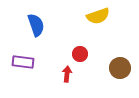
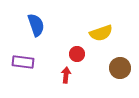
yellow semicircle: moved 3 px right, 17 px down
red circle: moved 3 px left
red arrow: moved 1 px left, 1 px down
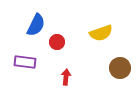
blue semicircle: rotated 45 degrees clockwise
red circle: moved 20 px left, 12 px up
purple rectangle: moved 2 px right
red arrow: moved 2 px down
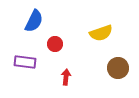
blue semicircle: moved 2 px left, 4 px up
red circle: moved 2 px left, 2 px down
brown circle: moved 2 px left
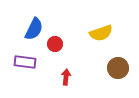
blue semicircle: moved 8 px down
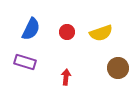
blue semicircle: moved 3 px left
red circle: moved 12 px right, 12 px up
purple rectangle: rotated 10 degrees clockwise
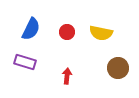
yellow semicircle: rotated 30 degrees clockwise
red arrow: moved 1 px right, 1 px up
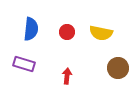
blue semicircle: rotated 20 degrees counterclockwise
purple rectangle: moved 1 px left, 2 px down
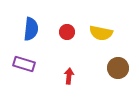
red arrow: moved 2 px right
